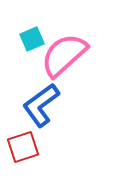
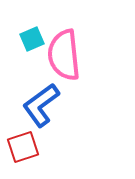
pink semicircle: rotated 54 degrees counterclockwise
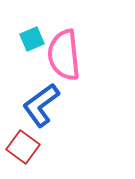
red square: rotated 36 degrees counterclockwise
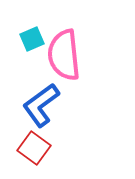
red square: moved 11 px right, 1 px down
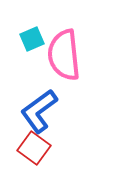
blue L-shape: moved 2 px left, 6 px down
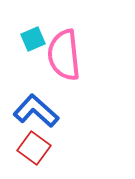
cyan square: moved 1 px right
blue L-shape: moved 3 px left; rotated 78 degrees clockwise
